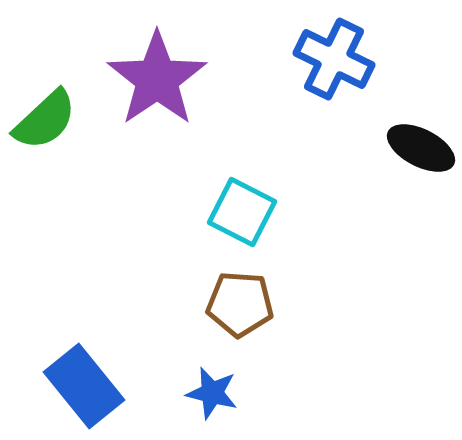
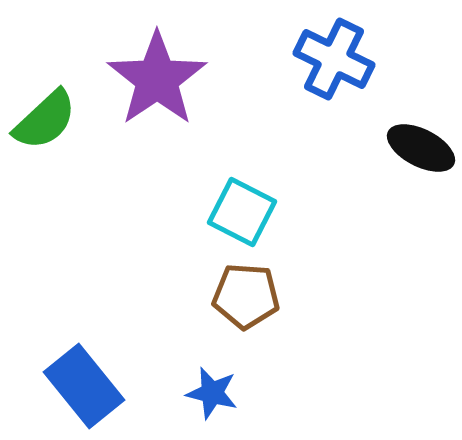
brown pentagon: moved 6 px right, 8 px up
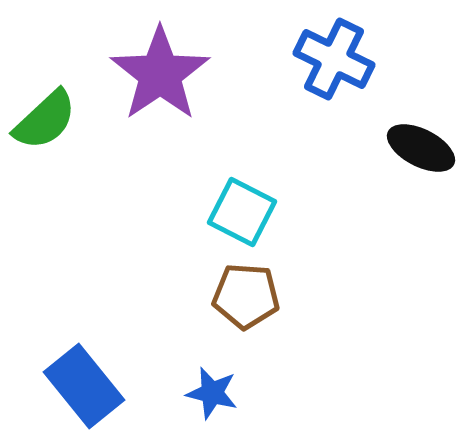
purple star: moved 3 px right, 5 px up
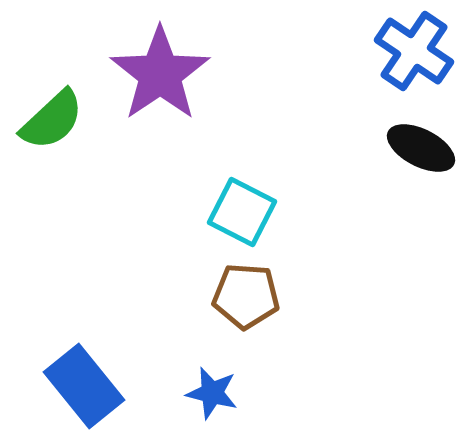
blue cross: moved 80 px right, 8 px up; rotated 8 degrees clockwise
green semicircle: moved 7 px right
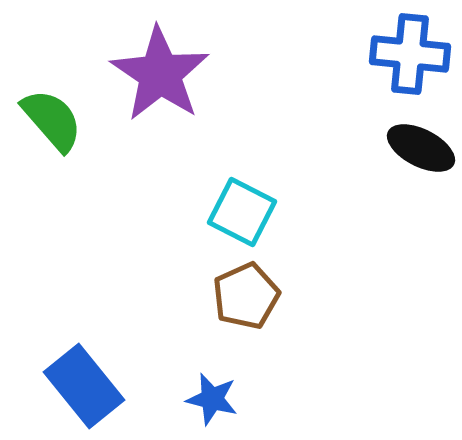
blue cross: moved 4 px left, 3 px down; rotated 28 degrees counterclockwise
purple star: rotated 4 degrees counterclockwise
green semicircle: rotated 88 degrees counterclockwise
brown pentagon: rotated 28 degrees counterclockwise
blue star: moved 6 px down
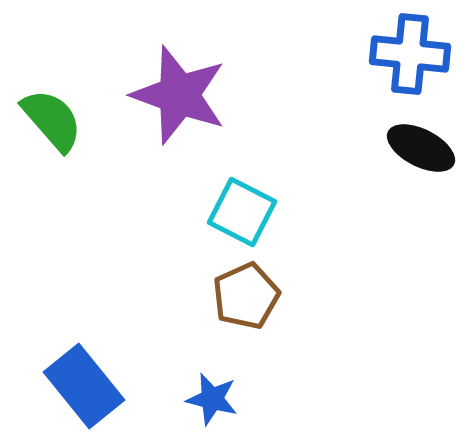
purple star: moved 19 px right, 21 px down; rotated 14 degrees counterclockwise
